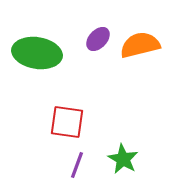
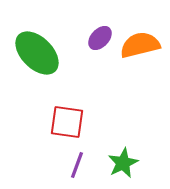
purple ellipse: moved 2 px right, 1 px up
green ellipse: rotated 36 degrees clockwise
green star: moved 4 px down; rotated 16 degrees clockwise
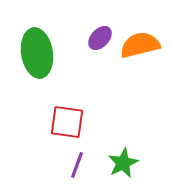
green ellipse: rotated 36 degrees clockwise
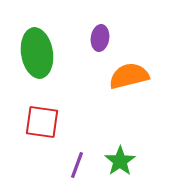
purple ellipse: rotated 35 degrees counterclockwise
orange semicircle: moved 11 px left, 31 px down
red square: moved 25 px left
green star: moved 3 px left, 2 px up; rotated 8 degrees counterclockwise
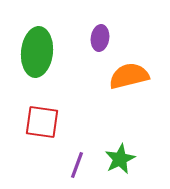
green ellipse: moved 1 px up; rotated 15 degrees clockwise
green star: moved 2 px up; rotated 8 degrees clockwise
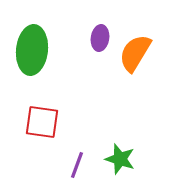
green ellipse: moved 5 px left, 2 px up
orange semicircle: moved 6 px right, 23 px up; rotated 45 degrees counterclockwise
green star: rotated 28 degrees counterclockwise
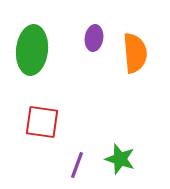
purple ellipse: moved 6 px left
orange semicircle: rotated 144 degrees clockwise
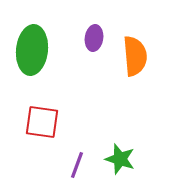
orange semicircle: moved 3 px down
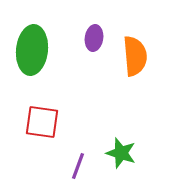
green star: moved 1 px right, 6 px up
purple line: moved 1 px right, 1 px down
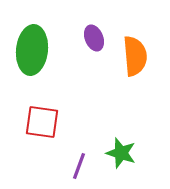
purple ellipse: rotated 30 degrees counterclockwise
purple line: moved 1 px right
